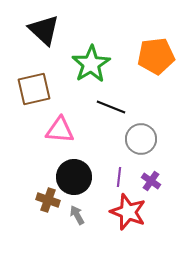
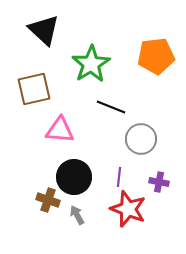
purple cross: moved 8 px right, 1 px down; rotated 24 degrees counterclockwise
red star: moved 3 px up
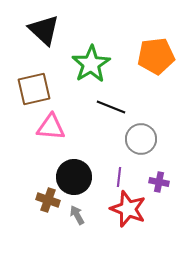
pink triangle: moved 9 px left, 3 px up
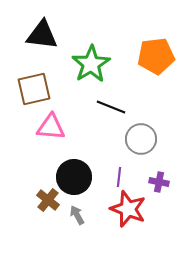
black triangle: moved 2 px left, 5 px down; rotated 36 degrees counterclockwise
brown cross: rotated 20 degrees clockwise
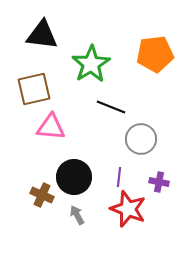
orange pentagon: moved 1 px left, 2 px up
brown cross: moved 6 px left, 5 px up; rotated 15 degrees counterclockwise
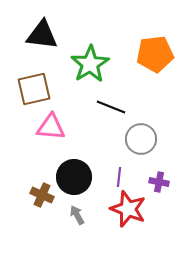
green star: moved 1 px left
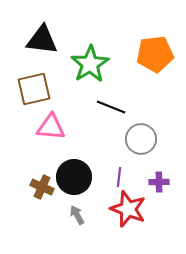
black triangle: moved 5 px down
purple cross: rotated 12 degrees counterclockwise
brown cross: moved 8 px up
